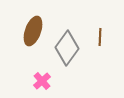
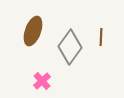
brown line: moved 1 px right
gray diamond: moved 3 px right, 1 px up
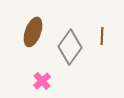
brown ellipse: moved 1 px down
brown line: moved 1 px right, 1 px up
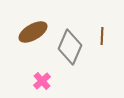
brown ellipse: rotated 40 degrees clockwise
gray diamond: rotated 12 degrees counterclockwise
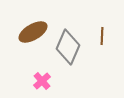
gray diamond: moved 2 px left
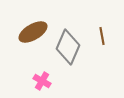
brown line: rotated 12 degrees counterclockwise
pink cross: rotated 18 degrees counterclockwise
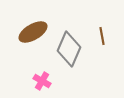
gray diamond: moved 1 px right, 2 px down
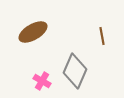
gray diamond: moved 6 px right, 22 px down
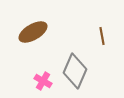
pink cross: moved 1 px right
